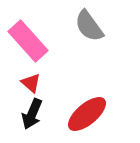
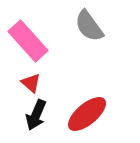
black arrow: moved 4 px right, 1 px down
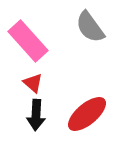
gray semicircle: moved 1 px right, 1 px down
red triangle: moved 2 px right
black arrow: rotated 20 degrees counterclockwise
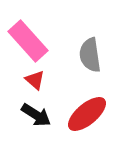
gray semicircle: moved 28 px down; rotated 28 degrees clockwise
red triangle: moved 2 px right, 3 px up
black arrow: rotated 60 degrees counterclockwise
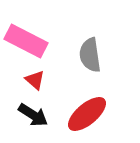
pink rectangle: moved 2 px left; rotated 21 degrees counterclockwise
black arrow: moved 3 px left
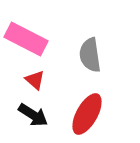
pink rectangle: moved 2 px up
red ellipse: rotated 21 degrees counterclockwise
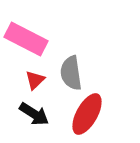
gray semicircle: moved 19 px left, 18 px down
red triangle: rotated 35 degrees clockwise
black arrow: moved 1 px right, 1 px up
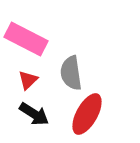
red triangle: moved 7 px left
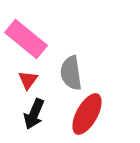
pink rectangle: rotated 12 degrees clockwise
red triangle: rotated 10 degrees counterclockwise
black arrow: rotated 80 degrees clockwise
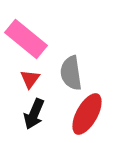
red triangle: moved 2 px right, 1 px up
